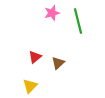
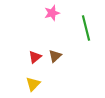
green line: moved 8 px right, 7 px down
brown triangle: moved 3 px left, 7 px up
yellow triangle: moved 3 px right, 2 px up
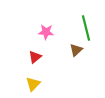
pink star: moved 6 px left, 19 px down; rotated 21 degrees clockwise
brown triangle: moved 21 px right, 6 px up
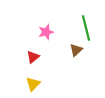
pink star: rotated 21 degrees counterclockwise
red triangle: moved 2 px left
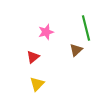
yellow triangle: moved 4 px right
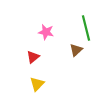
pink star: rotated 28 degrees clockwise
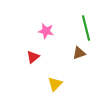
pink star: moved 1 px up
brown triangle: moved 3 px right, 3 px down; rotated 24 degrees clockwise
yellow triangle: moved 18 px right
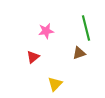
pink star: rotated 21 degrees counterclockwise
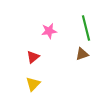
pink star: moved 3 px right
brown triangle: moved 3 px right, 1 px down
yellow triangle: moved 22 px left
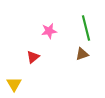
yellow triangle: moved 19 px left; rotated 14 degrees counterclockwise
